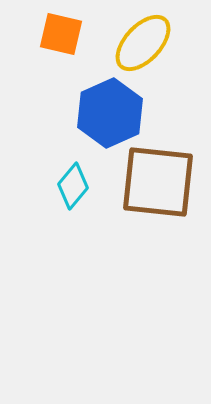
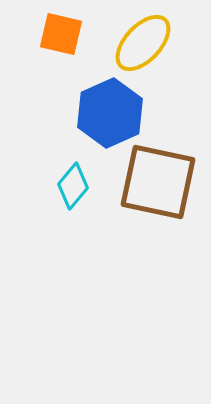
brown square: rotated 6 degrees clockwise
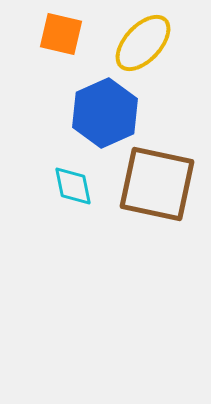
blue hexagon: moved 5 px left
brown square: moved 1 px left, 2 px down
cyan diamond: rotated 51 degrees counterclockwise
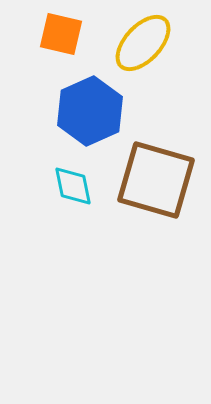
blue hexagon: moved 15 px left, 2 px up
brown square: moved 1 px left, 4 px up; rotated 4 degrees clockwise
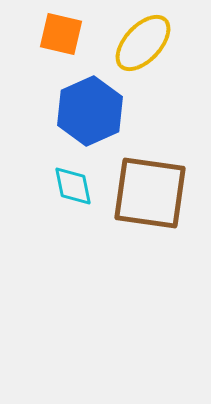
brown square: moved 6 px left, 13 px down; rotated 8 degrees counterclockwise
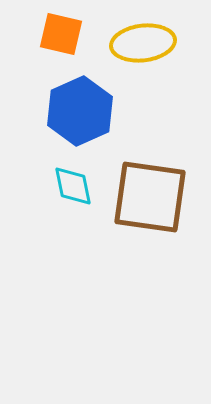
yellow ellipse: rotated 40 degrees clockwise
blue hexagon: moved 10 px left
brown square: moved 4 px down
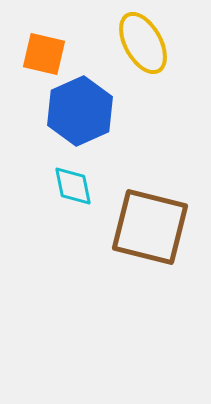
orange square: moved 17 px left, 20 px down
yellow ellipse: rotated 68 degrees clockwise
brown square: moved 30 px down; rotated 6 degrees clockwise
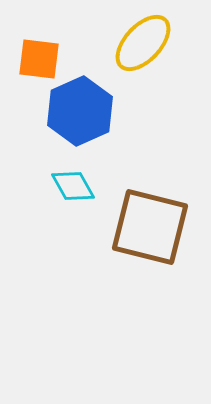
yellow ellipse: rotated 72 degrees clockwise
orange square: moved 5 px left, 5 px down; rotated 6 degrees counterclockwise
cyan diamond: rotated 18 degrees counterclockwise
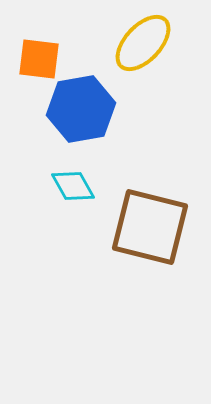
blue hexagon: moved 1 px right, 2 px up; rotated 14 degrees clockwise
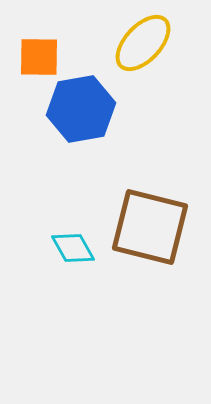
orange square: moved 2 px up; rotated 6 degrees counterclockwise
cyan diamond: moved 62 px down
